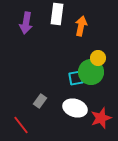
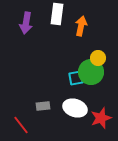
gray rectangle: moved 3 px right, 5 px down; rotated 48 degrees clockwise
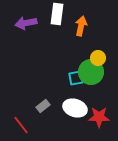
purple arrow: rotated 70 degrees clockwise
gray rectangle: rotated 32 degrees counterclockwise
red star: moved 2 px left, 1 px up; rotated 20 degrees clockwise
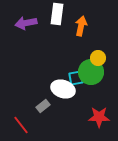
white ellipse: moved 12 px left, 19 px up
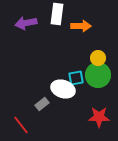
orange arrow: rotated 78 degrees clockwise
green circle: moved 7 px right, 3 px down
gray rectangle: moved 1 px left, 2 px up
